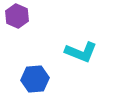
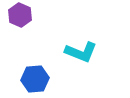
purple hexagon: moved 3 px right, 1 px up
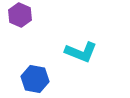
blue hexagon: rotated 16 degrees clockwise
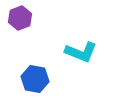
purple hexagon: moved 3 px down; rotated 15 degrees clockwise
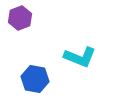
cyan L-shape: moved 1 px left, 5 px down
